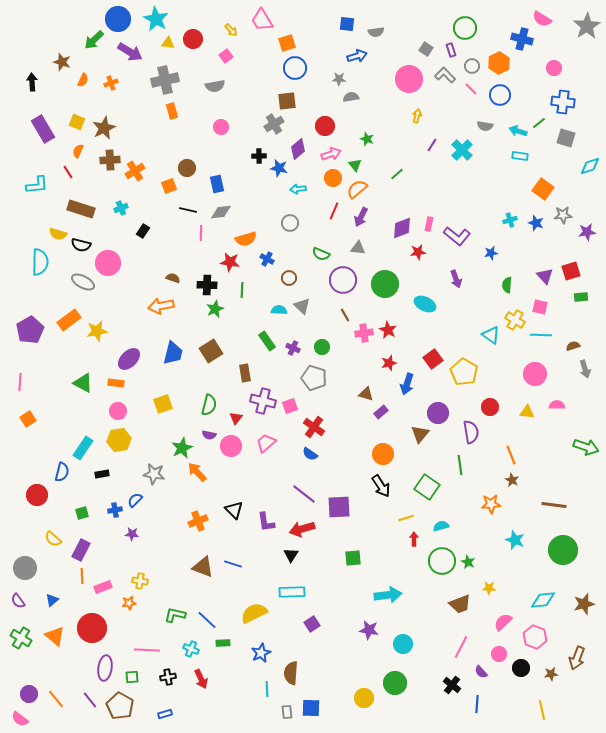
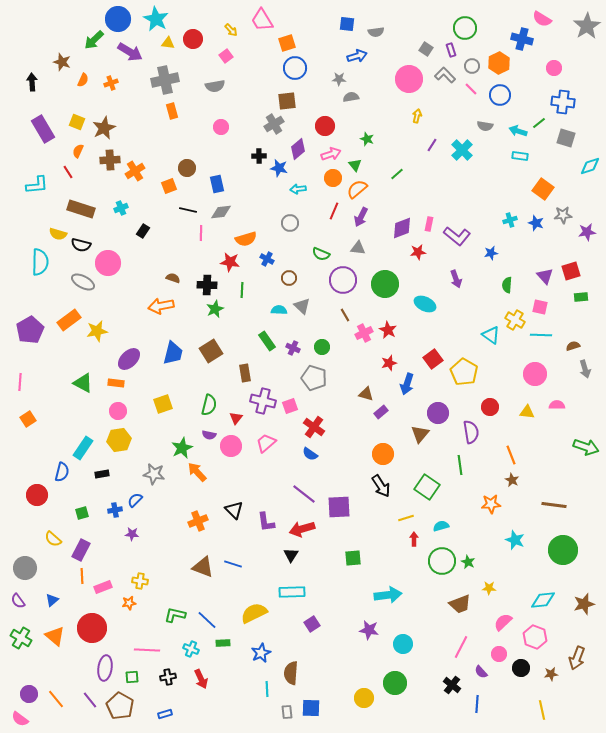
pink cross at (364, 333): rotated 18 degrees counterclockwise
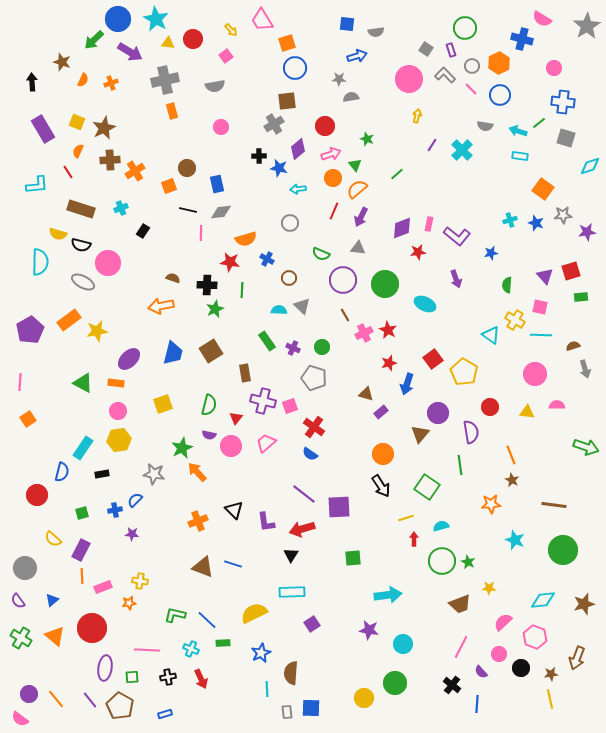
yellow line at (542, 710): moved 8 px right, 11 px up
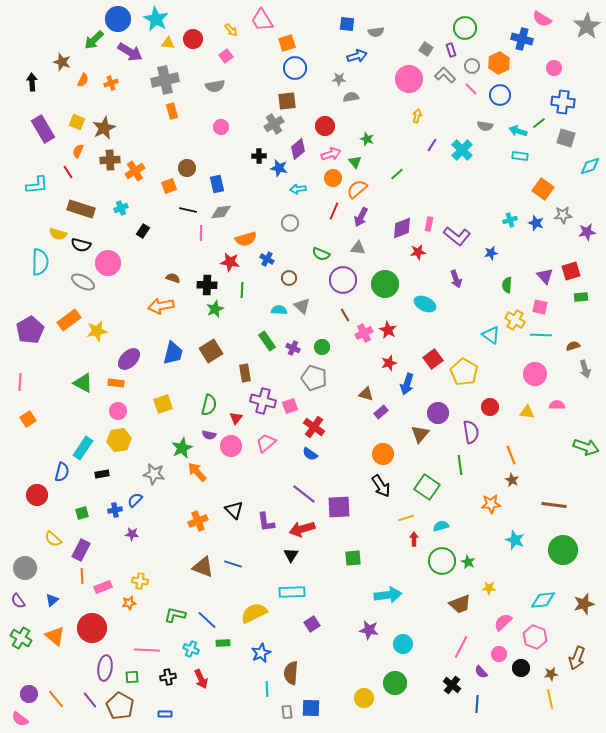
green triangle at (355, 165): moved 3 px up
blue rectangle at (165, 714): rotated 16 degrees clockwise
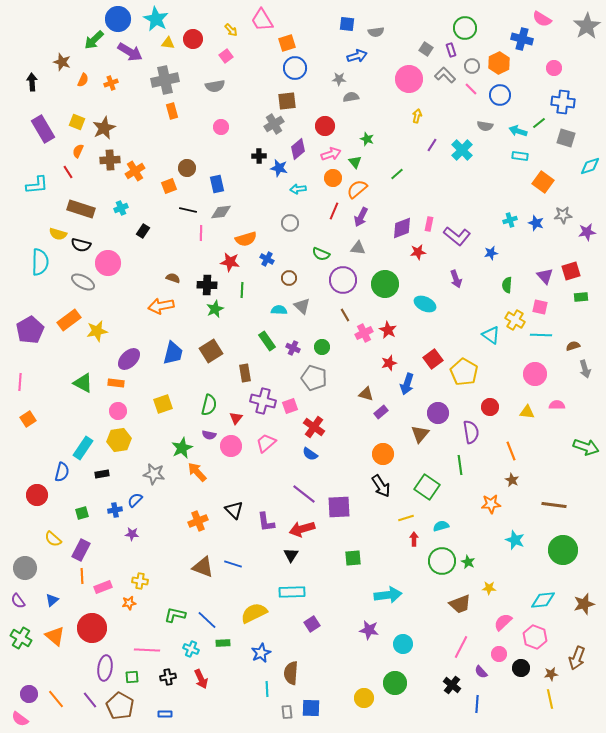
orange square at (543, 189): moved 7 px up
orange line at (511, 455): moved 4 px up
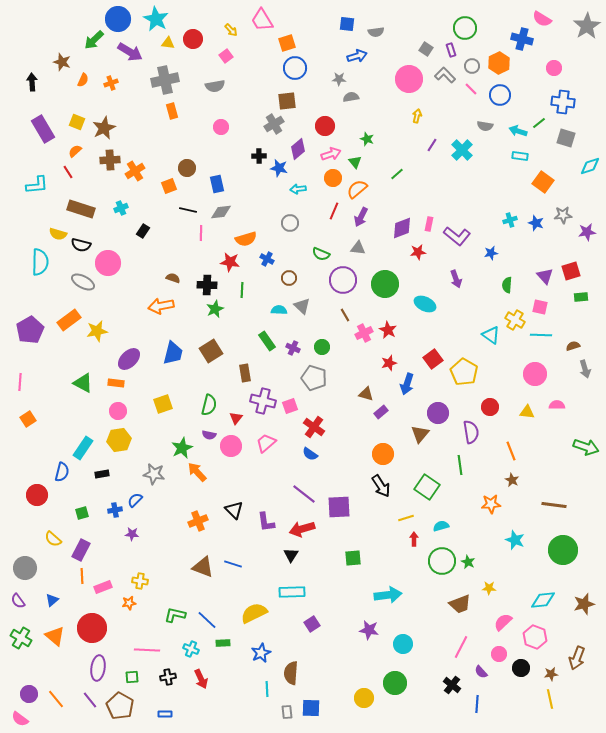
orange semicircle at (78, 151): moved 3 px left; rotated 24 degrees clockwise
purple ellipse at (105, 668): moved 7 px left
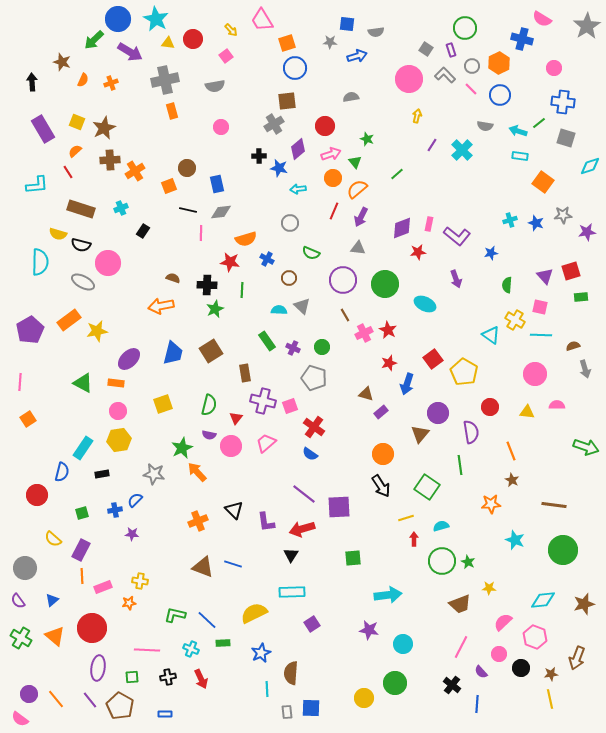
gray star at (339, 79): moved 9 px left, 37 px up
green semicircle at (321, 254): moved 10 px left, 1 px up
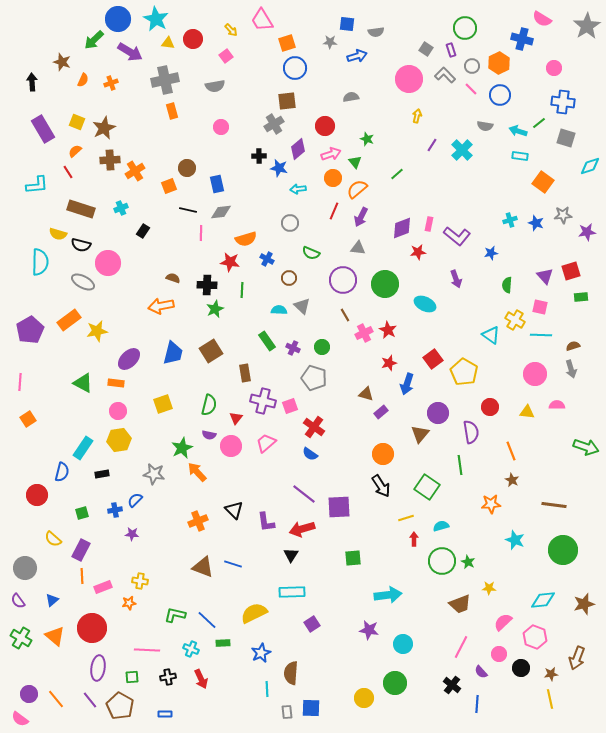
gray arrow at (585, 369): moved 14 px left
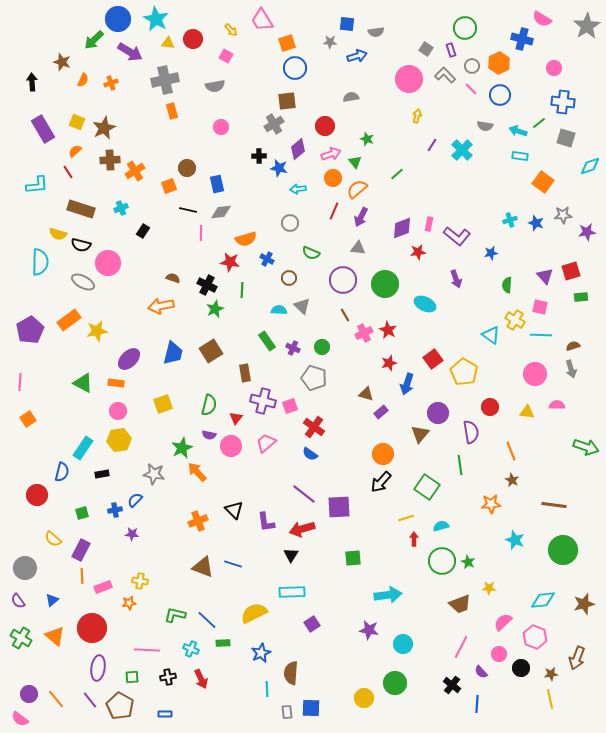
pink square at (226, 56): rotated 24 degrees counterclockwise
black cross at (207, 285): rotated 24 degrees clockwise
black arrow at (381, 486): moved 4 px up; rotated 75 degrees clockwise
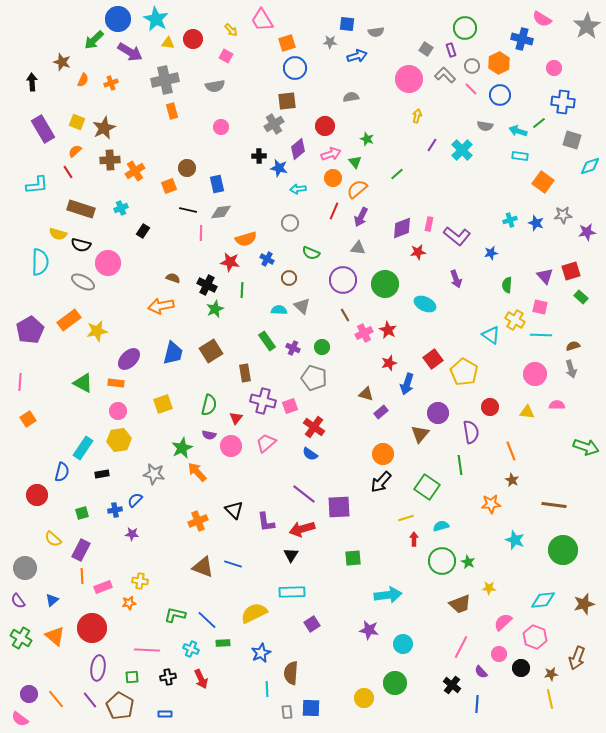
gray square at (566, 138): moved 6 px right, 2 px down
green rectangle at (581, 297): rotated 48 degrees clockwise
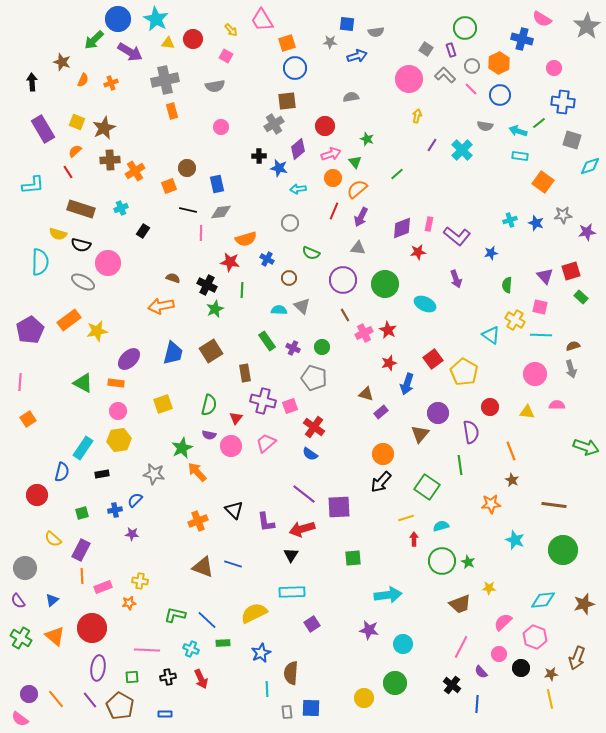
cyan L-shape at (37, 185): moved 4 px left
